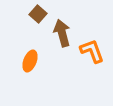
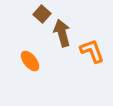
brown square: moved 4 px right
orange ellipse: rotated 60 degrees counterclockwise
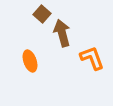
orange L-shape: moved 7 px down
orange ellipse: rotated 20 degrees clockwise
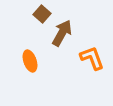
brown arrow: rotated 44 degrees clockwise
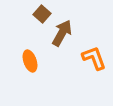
orange L-shape: moved 2 px right
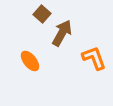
orange ellipse: rotated 20 degrees counterclockwise
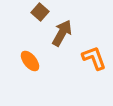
brown square: moved 2 px left, 2 px up
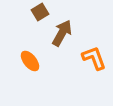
brown square: rotated 18 degrees clockwise
